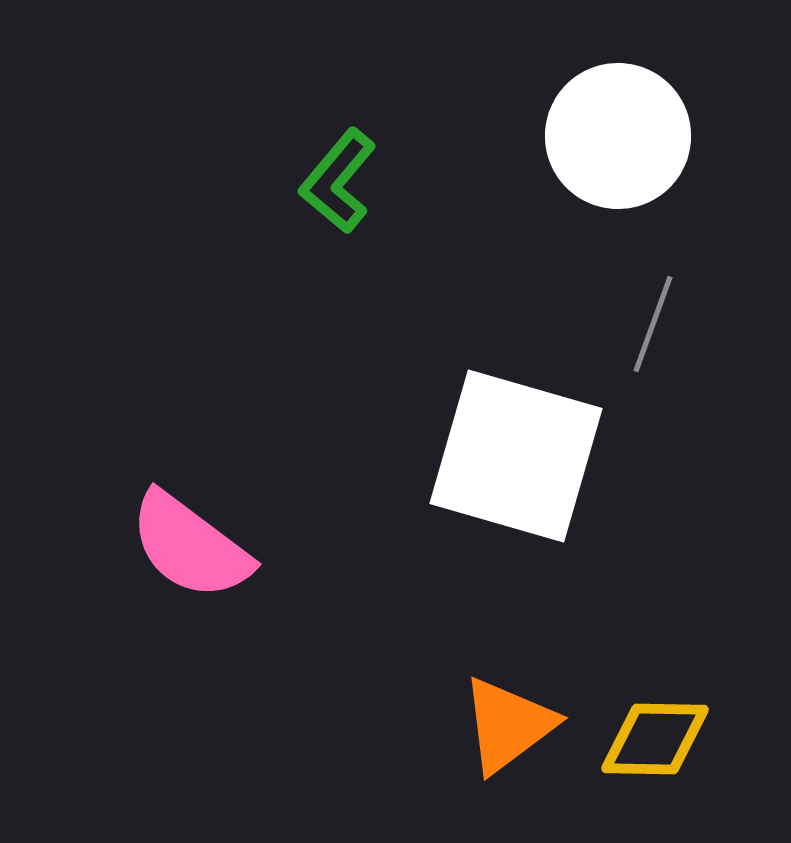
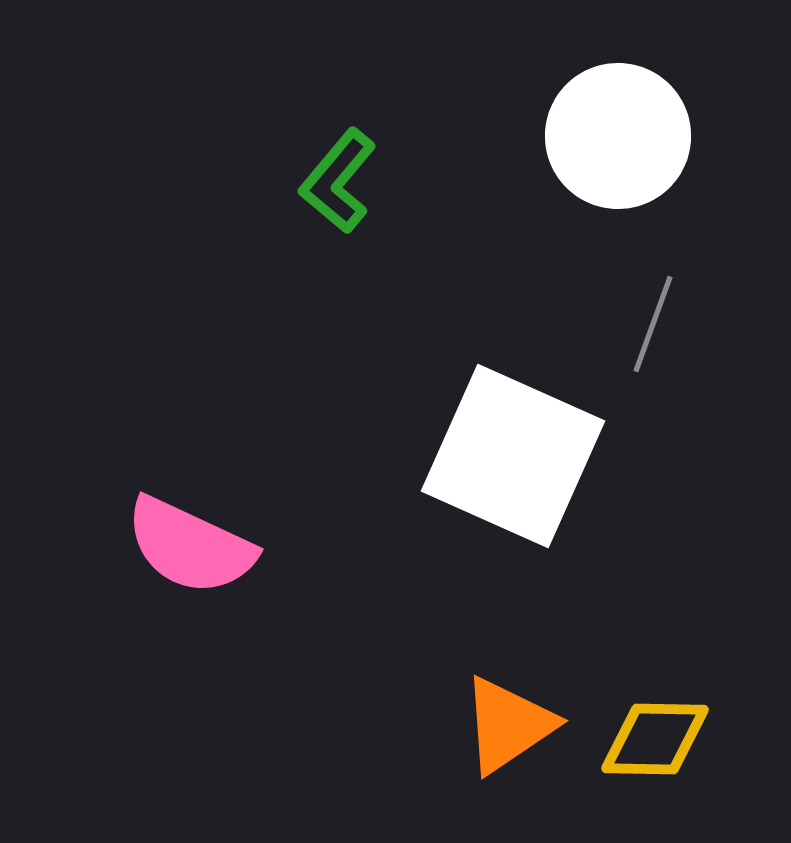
white square: moved 3 px left; rotated 8 degrees clockwise
pink semicircle: rotated 12 degrees counterclockwise
orange triangle: rotated 3 degrees clockwise
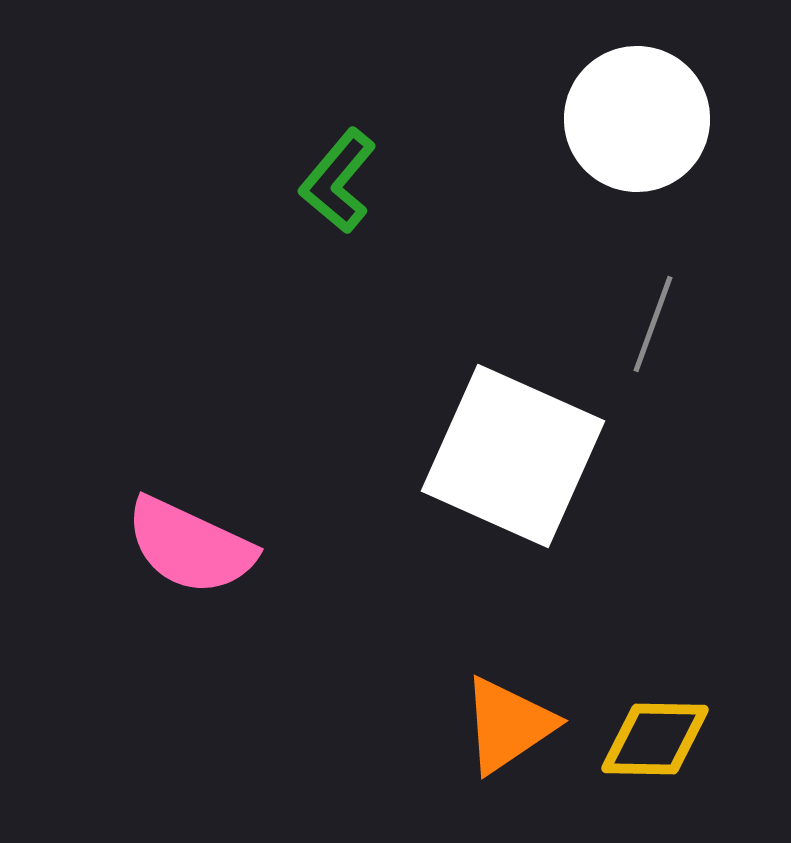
white circle: moved 19 px right, 17 px up
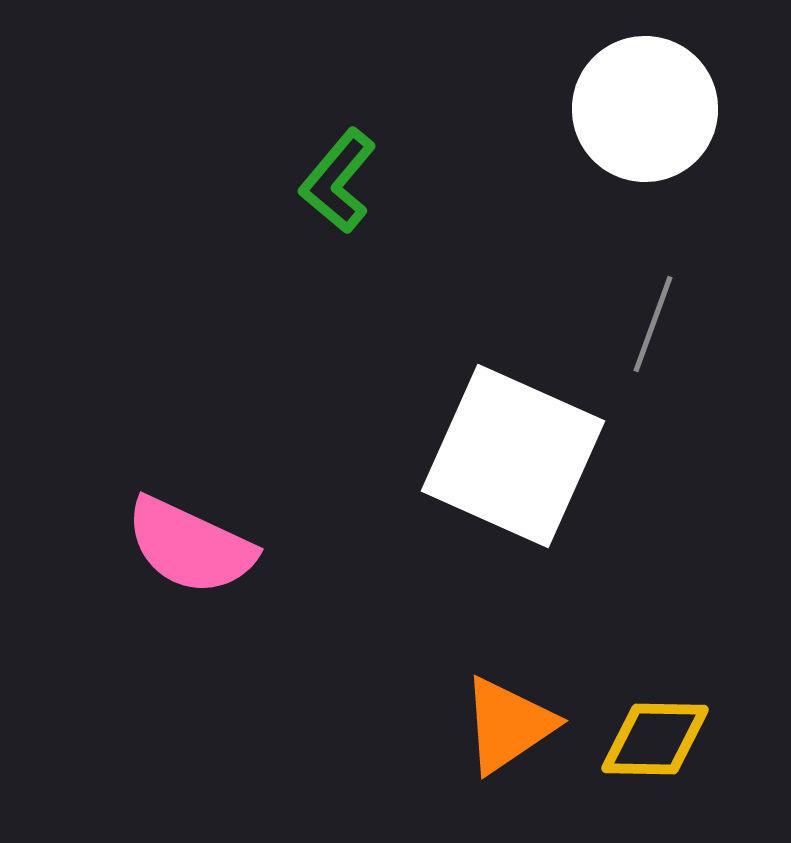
white circle: moved 8 px right, 10 px up
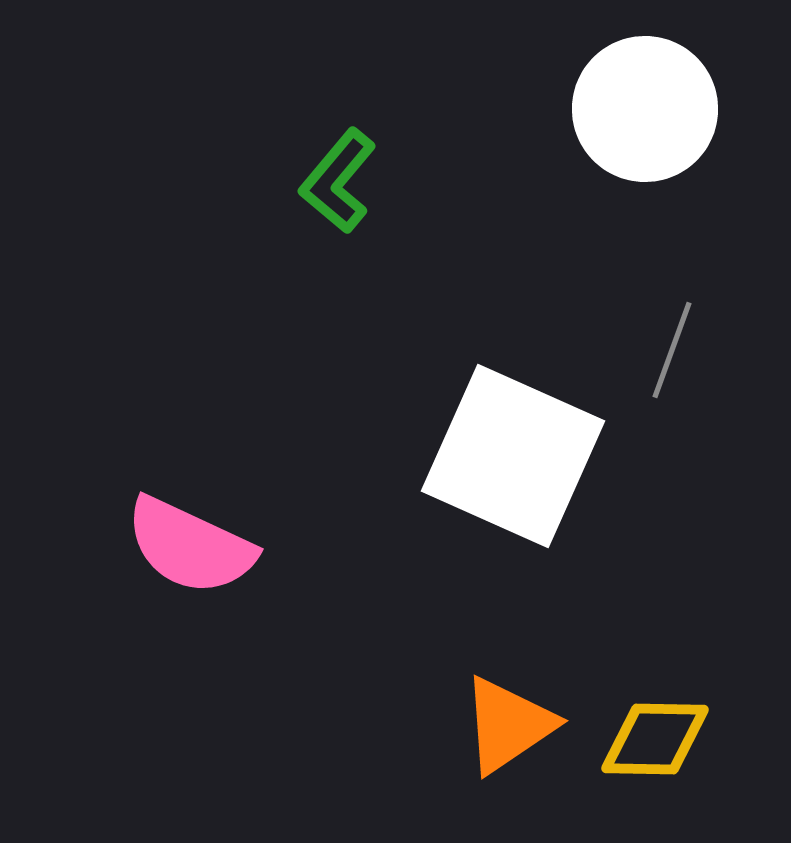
gray line: moved 19 px right, 26 px down
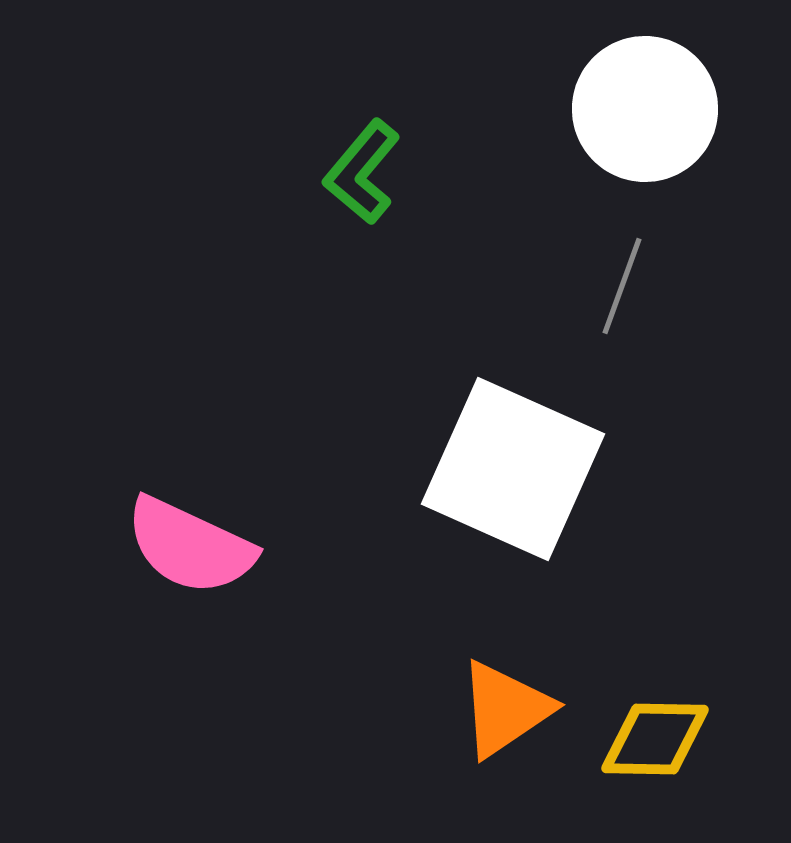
green L-shape: moved 24 px right, 9 px up
gray line: moved 50 px left, 64 px up
white square: moved 13 px down
orange triangle: moved 3 px left, 16 px up
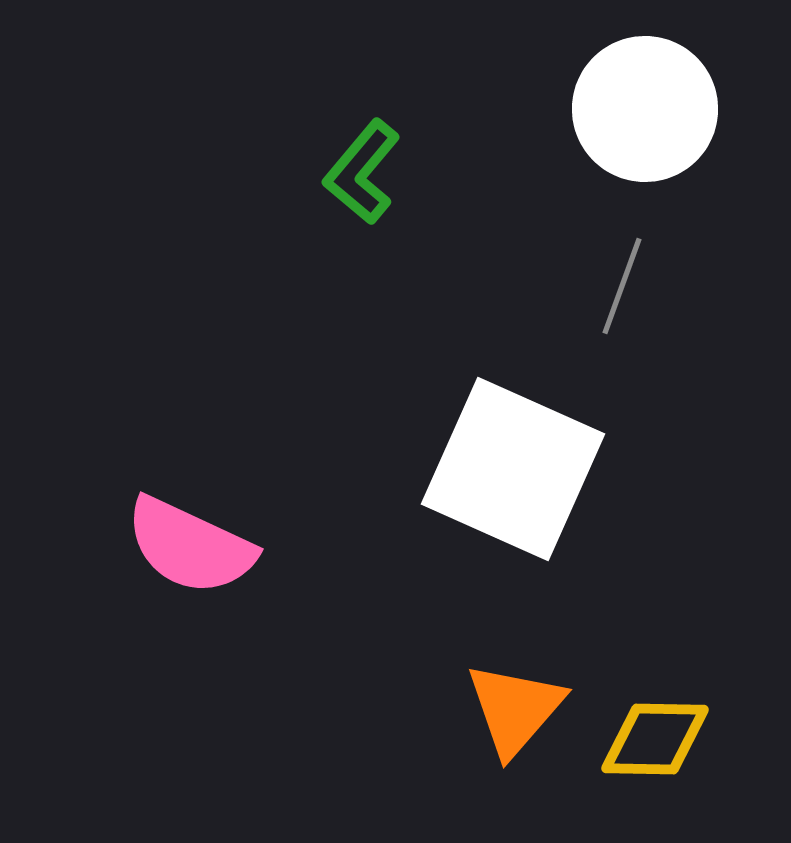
orange triangle: moved 10 px right; rotated 15 degrees counterclockwise
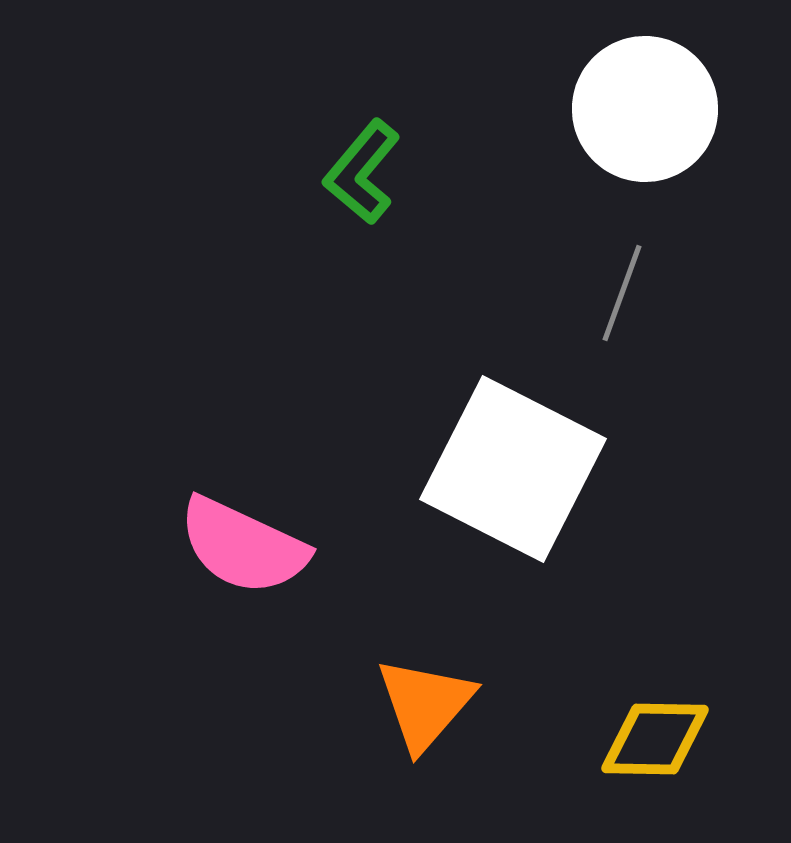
gray line: moved 7 px down
white square: rotated 3 degrees clockwise
pink semicircle: moved 53 px right
orange triangle: moved 90 px left, 5 px up
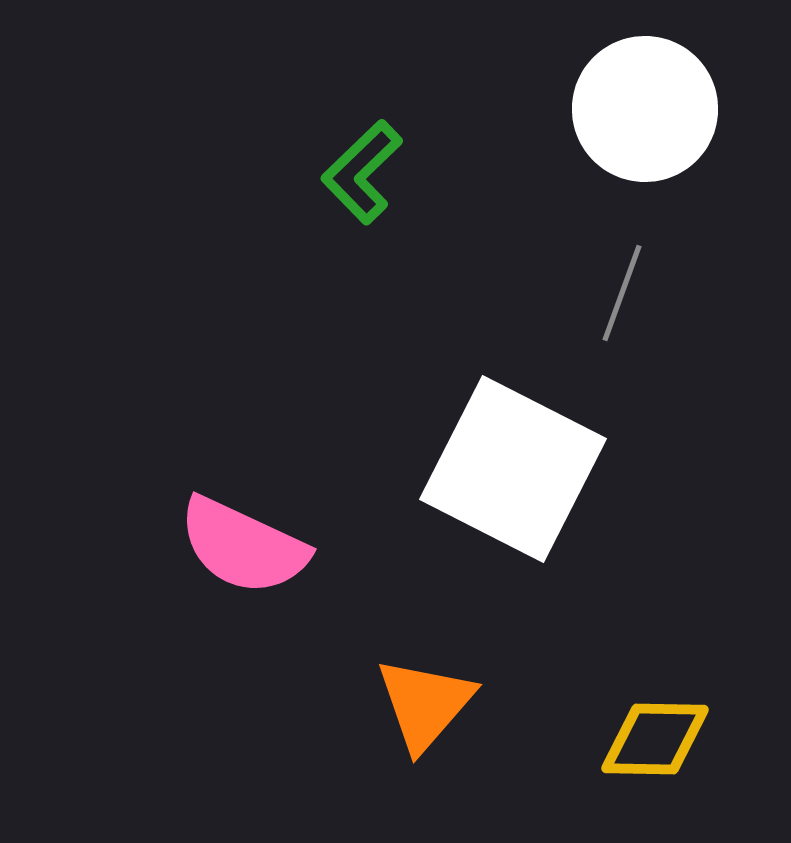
green L-shape: rotated 6 degrees clockwise
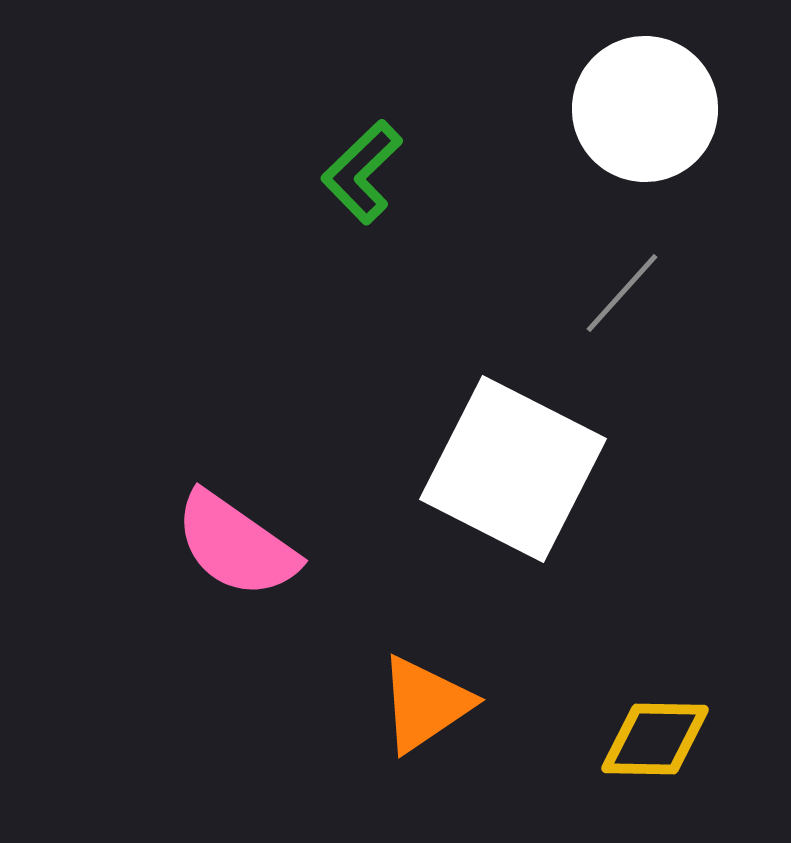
gray line: rotated 22 degrees clockwise
pink semicircle: moved 7 px left, 1 px up; rotated 10 degrees clockwise
orange triangle: rotated 15 degrees clockwise
